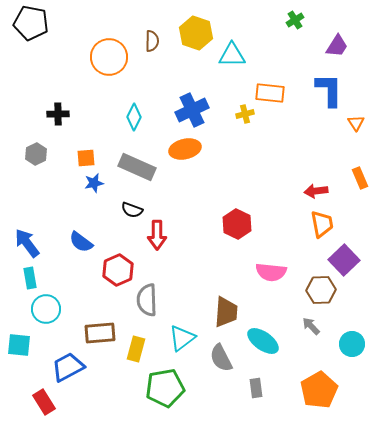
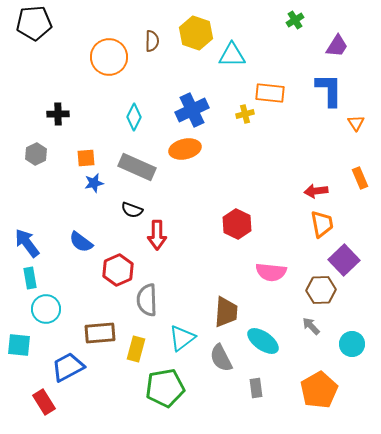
black pentagon at (31, 23): moved 3 px right; rotated 16 degrees counterclockwise
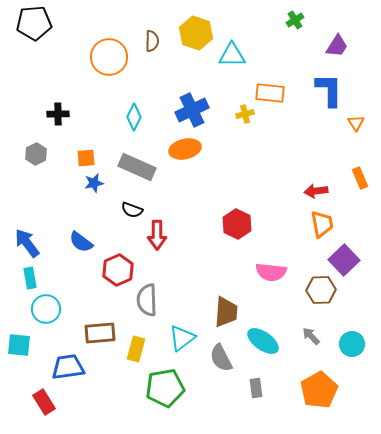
gray arrow at (311, 326): moved 10 px down
blue trapezoid at (68, 367): rotated 20 degrees clockwise
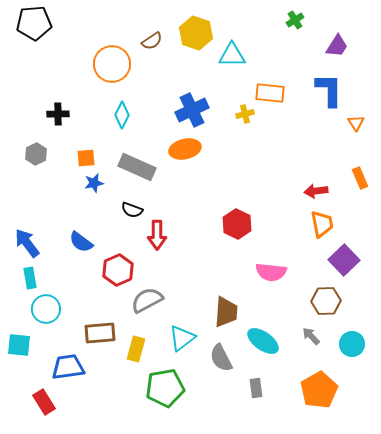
brown semicircle at (152, 41): rotated 55 degrees clockwise
orange circle at (109, 57): moved 3 px right, 7 px down
cyan diamond at (134, 117): moved 12 px left, 2 px up
brown hexagon at (321, 290): moved 5 px right, 11 px down
gray semicircle at (147, 300): rotated 64 degrees clockwise
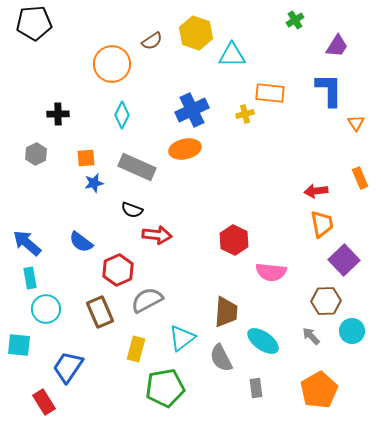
red hexagon at (237, 224): moved 3 px left, 16 px down
red arrow at (157, 235): rotated 84 degrees counterclockwise
blue arrow at (27, 243): rotated 12 degrees counterclockwise
brown rectangle at (100, 333): moved 21 px up; rotated 72 degrees clockwise
cyan circle at (352, 344): moved 13 px up
blue trapezoid at (68, 367): rotated 48 degrees counterclockwise
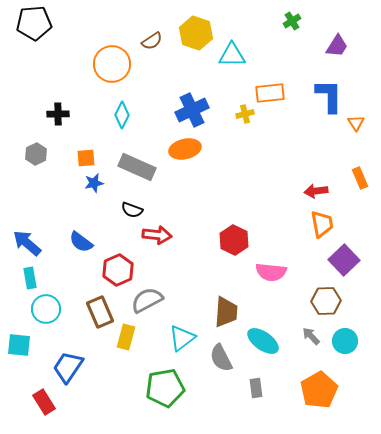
green cross at (295, 20): moved 3 px left, 1 px down
blue L-shape at (329, 90): moved 6 px down
orange rectangle at (270, 93): rotated 12 degrees counterclockwise
cyan circle at (352, 331): moved 7 px left, 10 px down
yellow rectangle at (136, 349): moved 10 px left, 12 px up
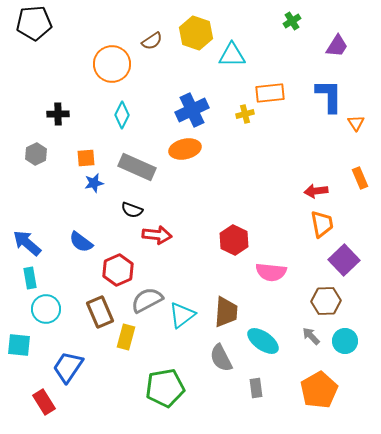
cyan triangle at (182, 338): moved 23 px up
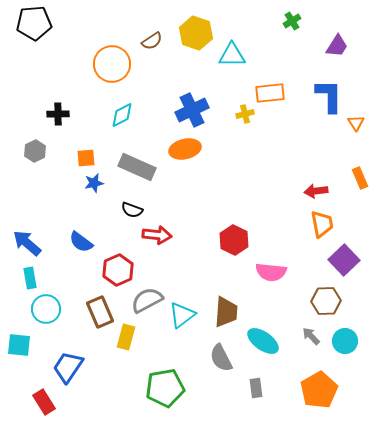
cyan diamond at (122, 115): rotated 36 degrees clockwise
gray hexagon at (36, 154): moved 1 px left, 3 px up
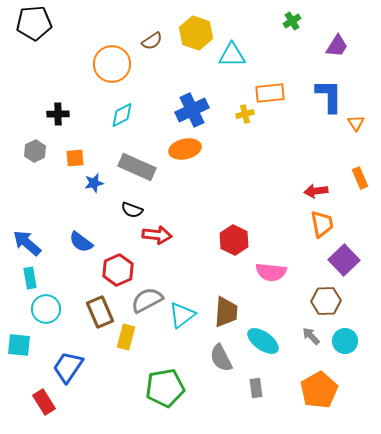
orange square at (86, 158): moved 11 px left
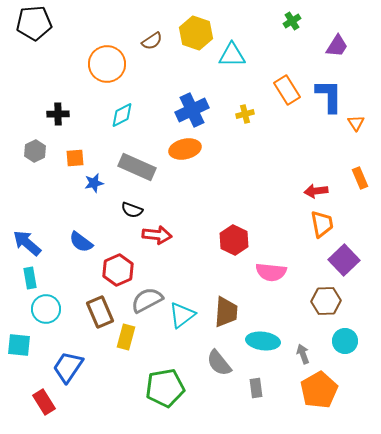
orange circle at (112, 64): moved 5 px left
orange rectangle at (270, 93): moved 17 px right, 3 px up; rotated 64 degrees clockwise
gray arrow at (311, 336): moved 8 px left, 18 px down; rotated 24 degrees clockwise
cyan ellipse at (263, 341): rotated 28 degrees counterclockwise
gray semicircle at (221, 358): moved 2 px left, 5 px down; rotated 12 degrees counterclockwise
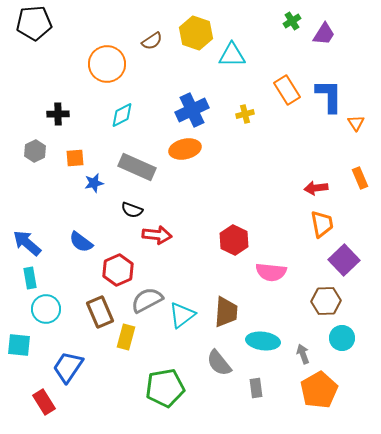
purple trapezoid at (337, 46): moved 13 px left, 12 px up
red arrow at (316, 191): moved 3 px up
cyan circle at (345, 341): moved 3 px left, 3 px up
